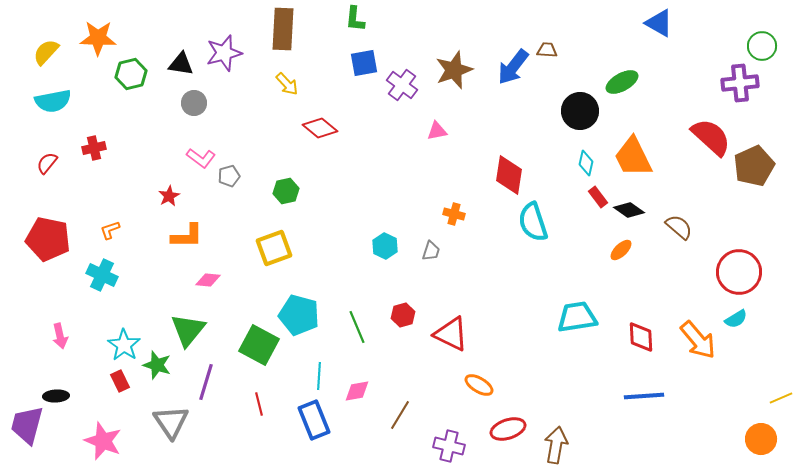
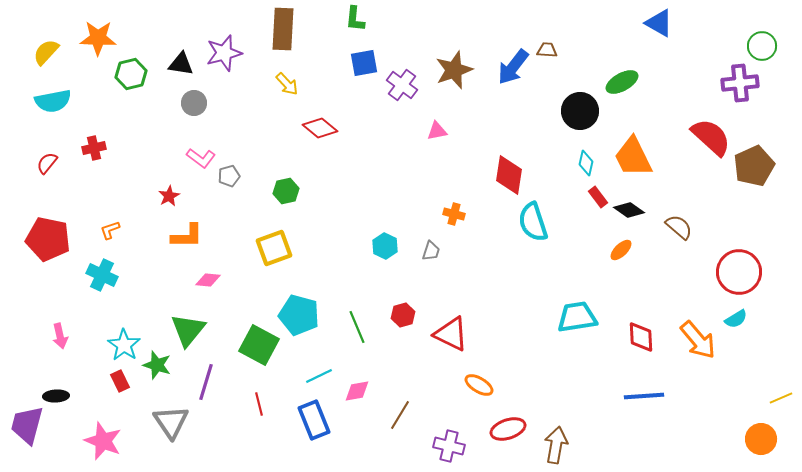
cyan line at (319, 376): rotated 60 degrees clockwise
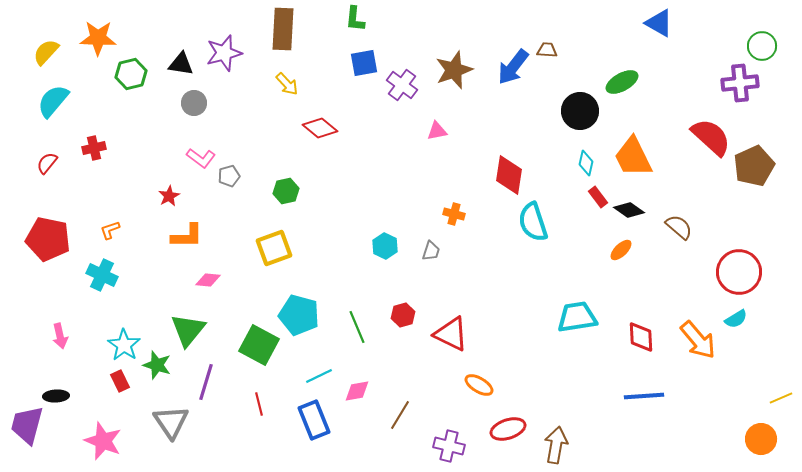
cyan semicircle at (53, 101): rotated 141 degrees clockwise
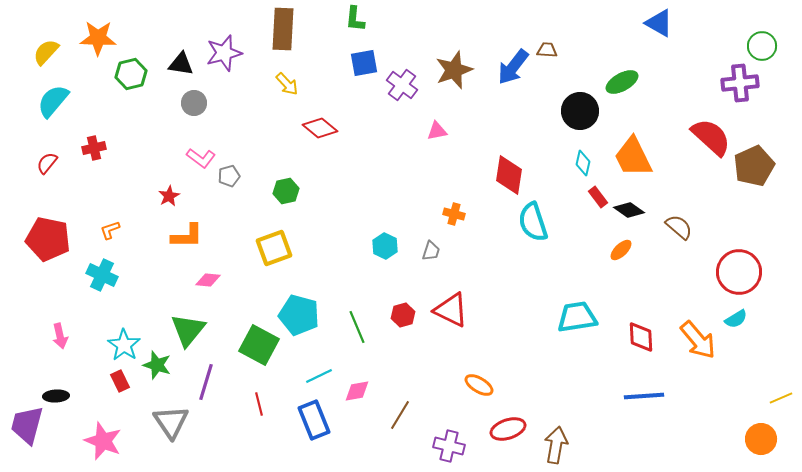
cyan diamond at (586, 163): moved 3 px left
red triangle at (451, 334): moved 24 px up
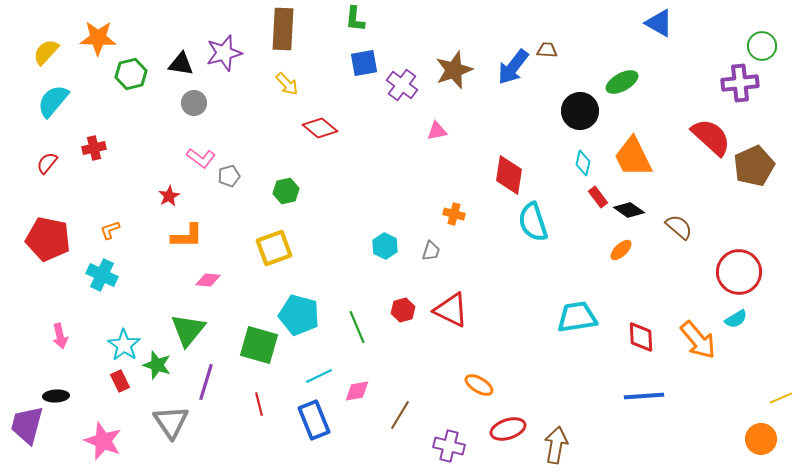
red hexagon at (403, 315): moved 5 px up
green square at (259, 345): rotated 12 degrees counterclockwise
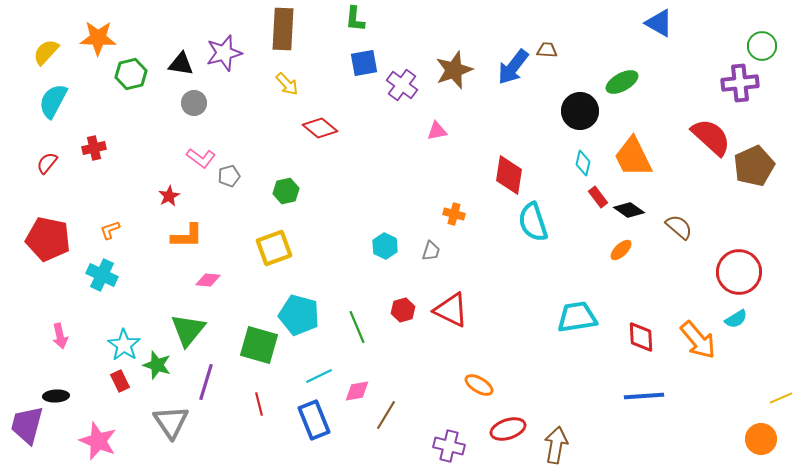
cyan semicircle at (53, 101): rotated 12 degrees counterclockwise
brown line at (400, 415): moved 14 px left
pink star at (103, 441): moved 5 px left
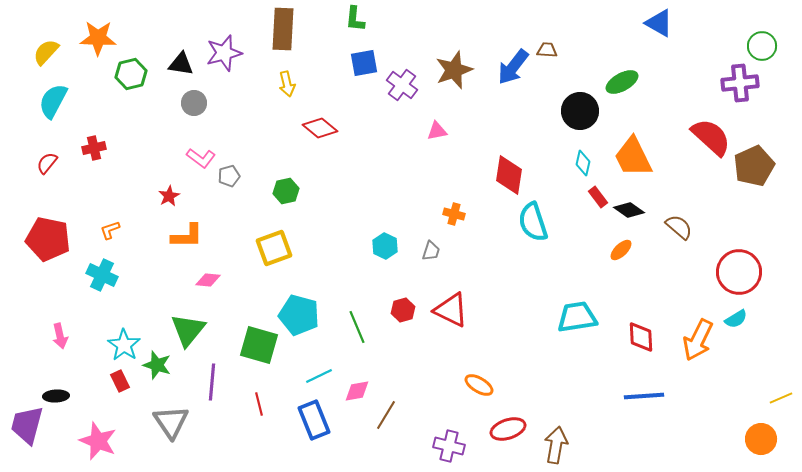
yellow arrow at (287, 84): rotated 30 degrees clockwise
orange arrow at (698, 340): rotated 66 degrees clockwise
purple line at (206, 382): moved 6 px right; rotated 12 degrees counterclockwise
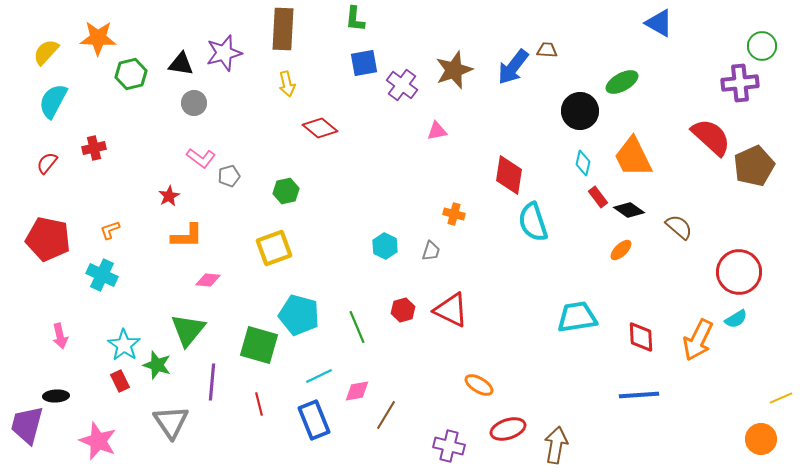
blue line at (644, 396): moved 5 px left, 1 px up
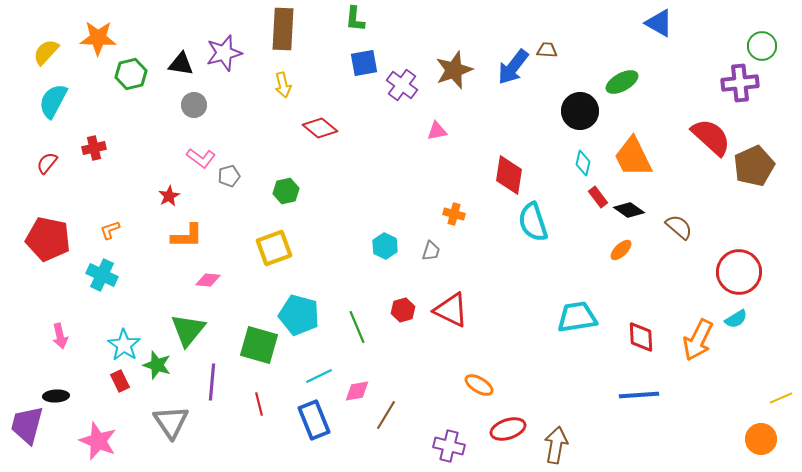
yellow arrow at (287, 84): moved 4 px left, 1 px down
gray circle at (194, 103): moved 2 px down
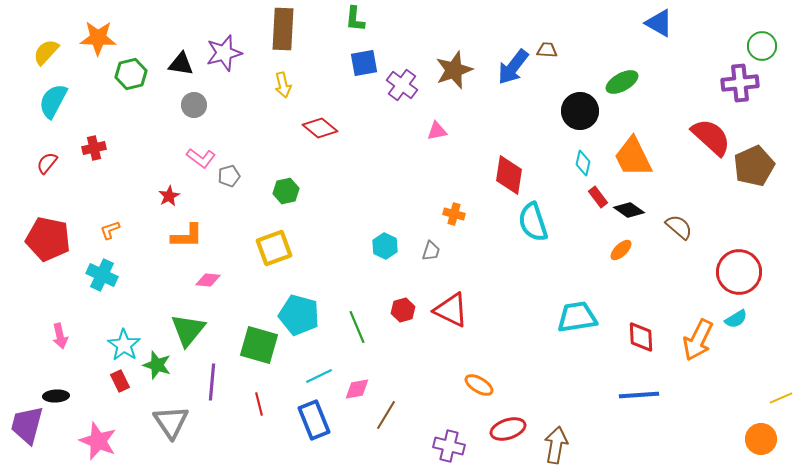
pink diamond at (357, 391): moved 2 px up
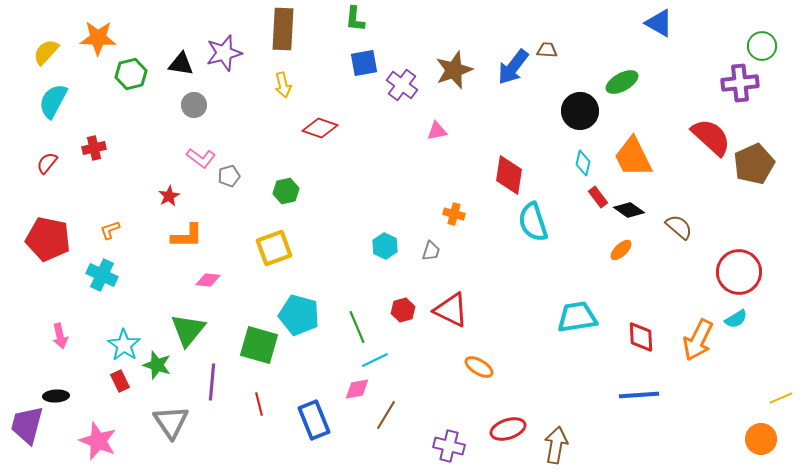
red diamond at (320, 128): rotated 20 degrees counterclockwise
brown pentagon at (754, 166): moved 2 px up
cyan line at (319, 376): moved 56 px right, 16 px up
orange ellipse at (479, 385): moved 18 px up
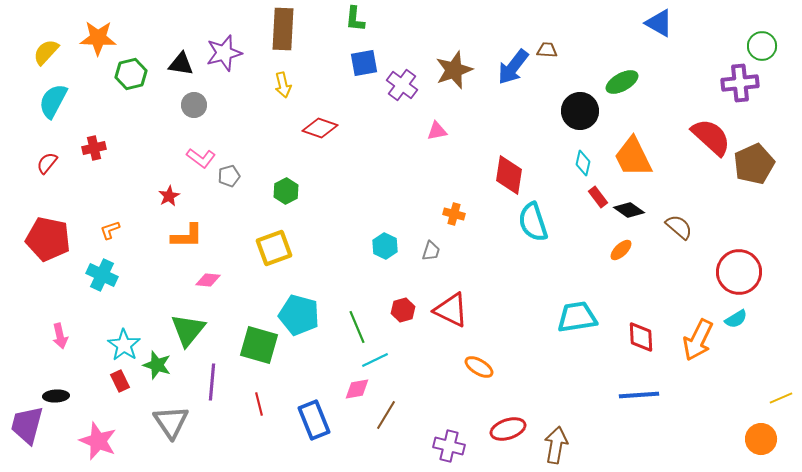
green hexagon at (286, 191): rotated 15 degrees counterclockwise
